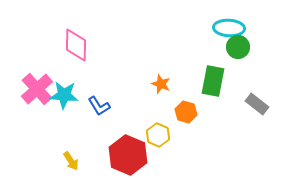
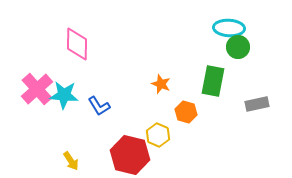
pink diamond: moved 1 px right, 1 px up
gray rectangle: rotated 50 degrees counterclockwise
red hexagon: moved 2 px right; rotated 9 degrees counterclockwise
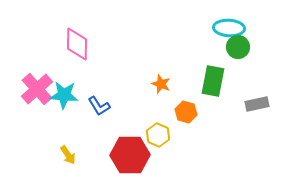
red hexagon: rotated 15 degrees counterclockwise
yellow arrow: moved 3 px left, 6 px up
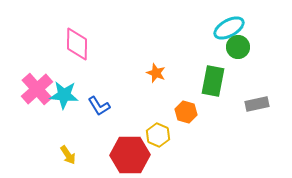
cyan ellipse: rotated 32 degrees counterclockwise
orange star: moved 5 px left, 11 px up
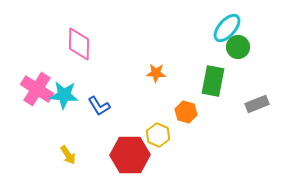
cyan ellipse: moved 2 px left; rotated 20 degrees counterclockwise
pink diamond: moved 2 px right
orange star: rotated 18 degrees counterclockwise
pink cross: rotated 16 degrees counterclockwise
gray rectangle: rotated 10 degrees counterclockwise
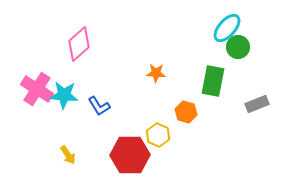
pink diamond: rotated 48 degrees clockwise
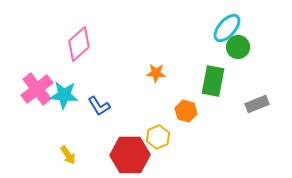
pink cross: rotated 20 degrees clockwise
orange hexagon: moved 1 px up
yellow hexagon: moved 2 px down; rotated 15 degrees clockwise
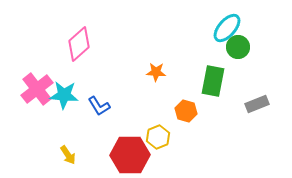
orange star: moved 1 px up
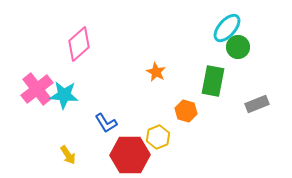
orange star: rotated 24 degrees clockwise
blue L-shape: moved 7 px right, 17 px down
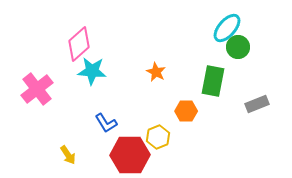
cyan star: moved 28 px right, 24 px up
orange hexagon: rotated 15 degrees counterclockwise
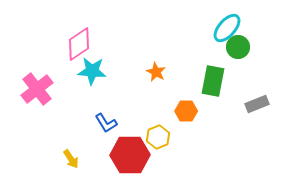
pink diamond: rotated 8 degrees clockwise
yellow arrow: moved 3 px right, 4 px down
